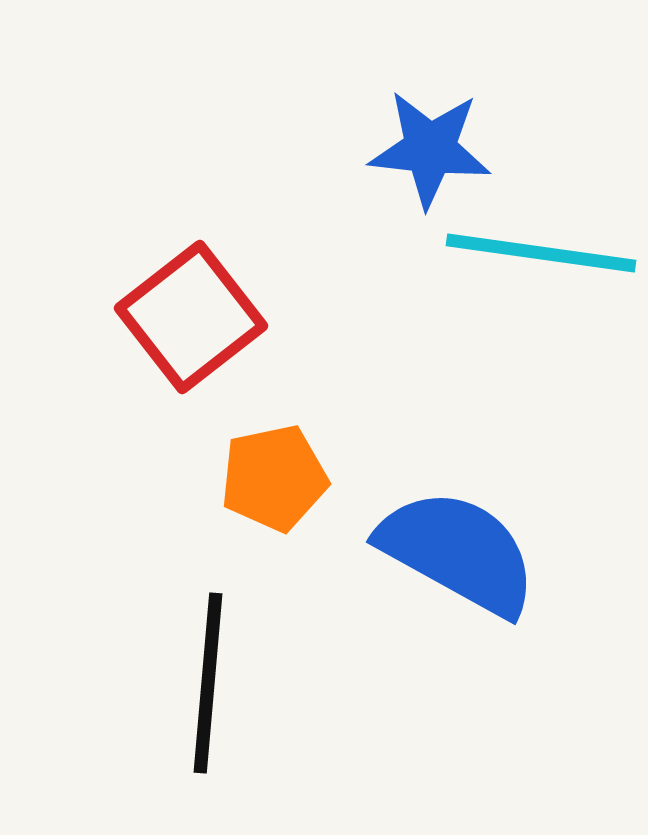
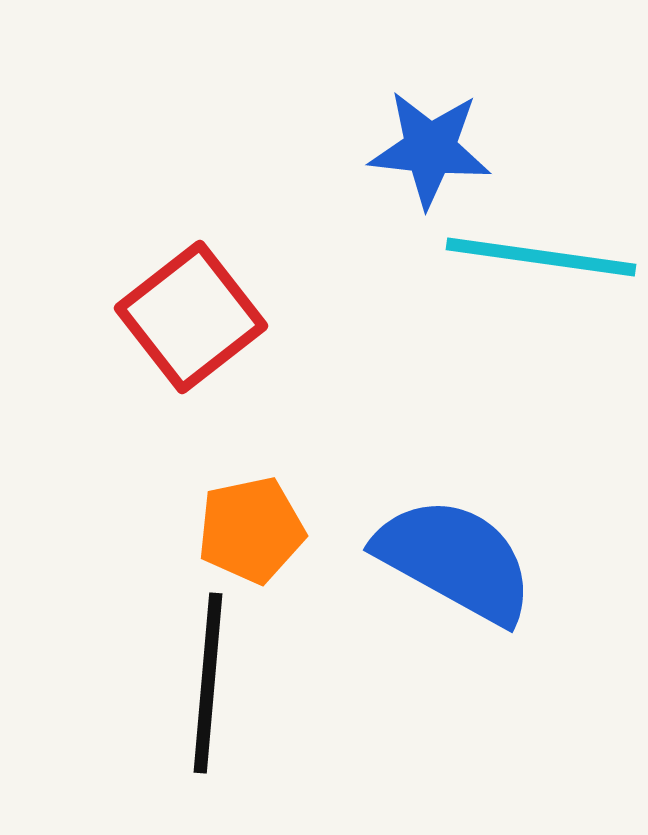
cyan line: moved 4 px down
orange pentagon: moved 23 px left, 52 px down
blue semicircle: moved 3 px left, 8 px down
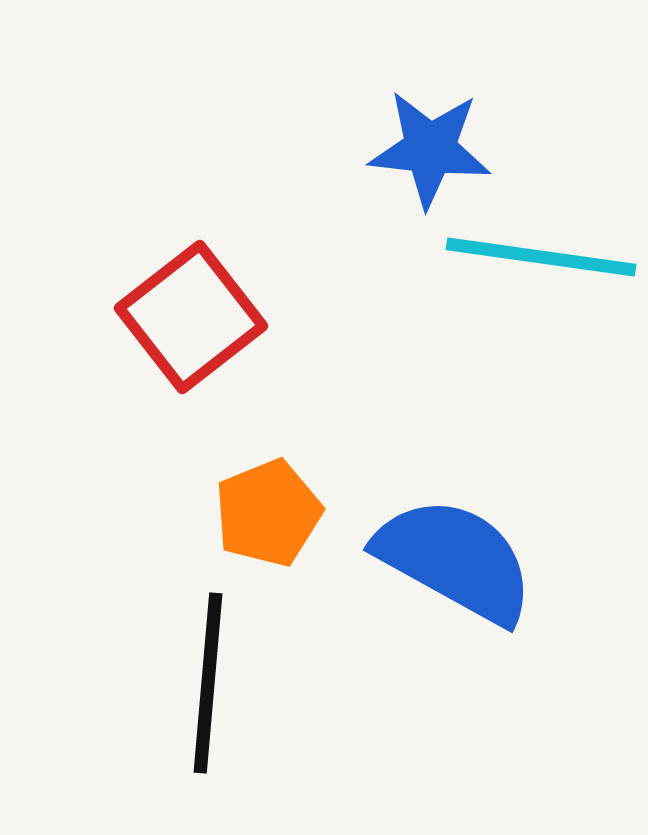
orange pentagon: moved 17 px right, 17 px up; rotated 10 degrees counterclockwise
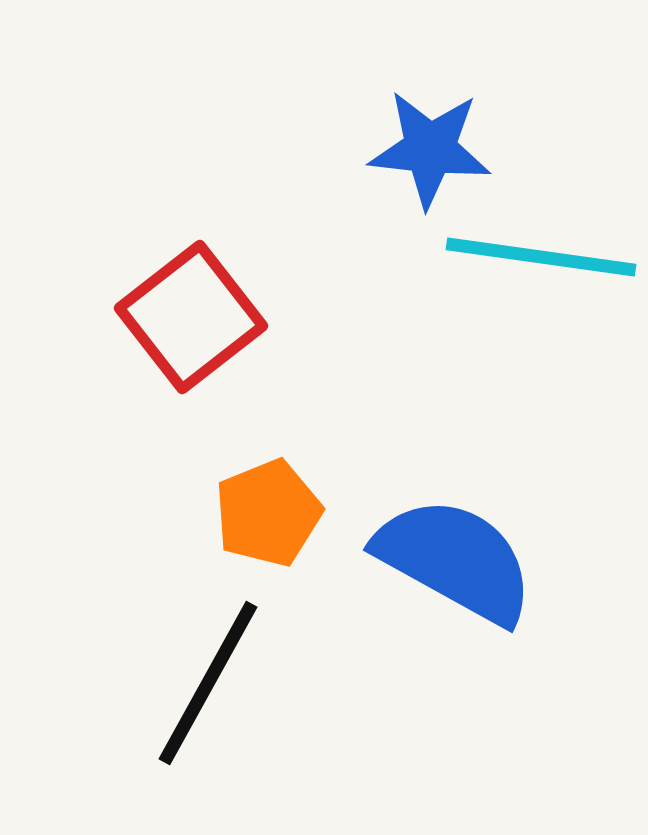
black line: rotated 24 degrees clockwise
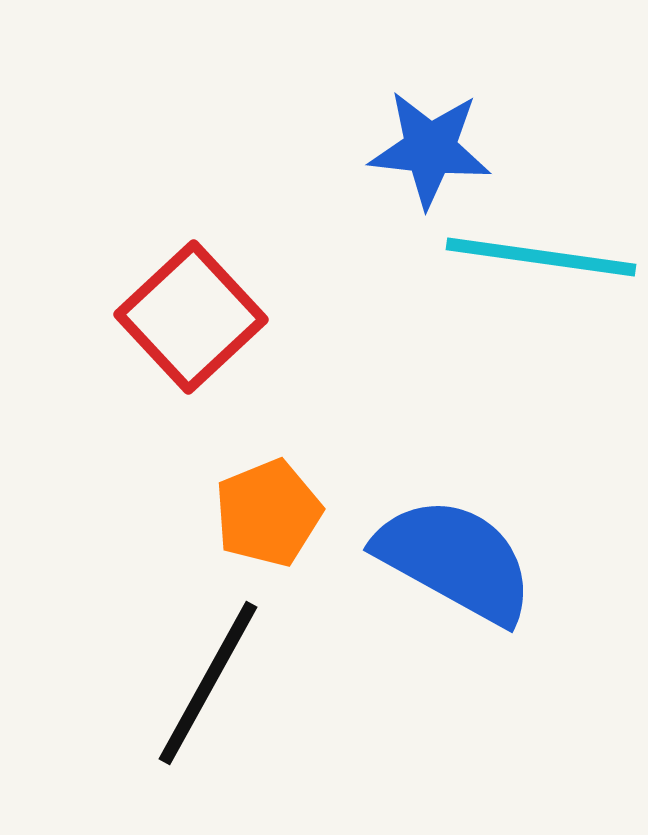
red square: rotated 5 degrees counterclockwise
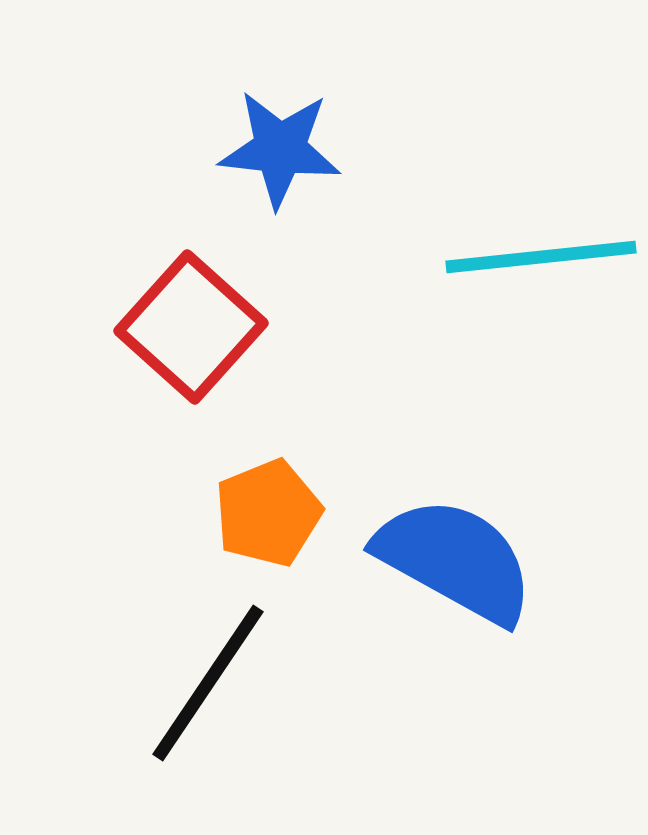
blue star: moved 150 px left
cyan line: rotated 14 degrees counterclockwise
red square: moved 10 px down; rotated 5 degrees counterclockwise
black line: rotated 5 degrees clockwise
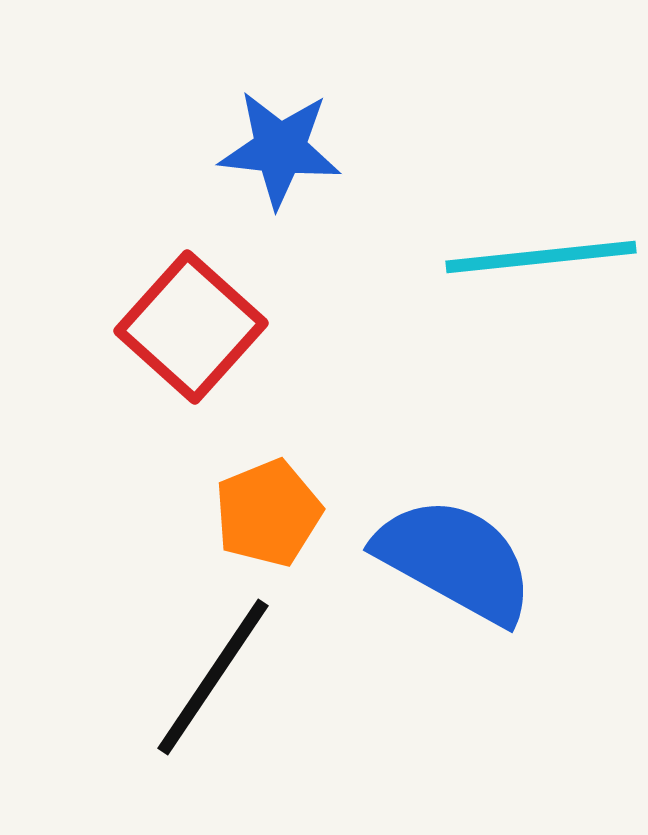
black line: moved 5 px right, 6 px up
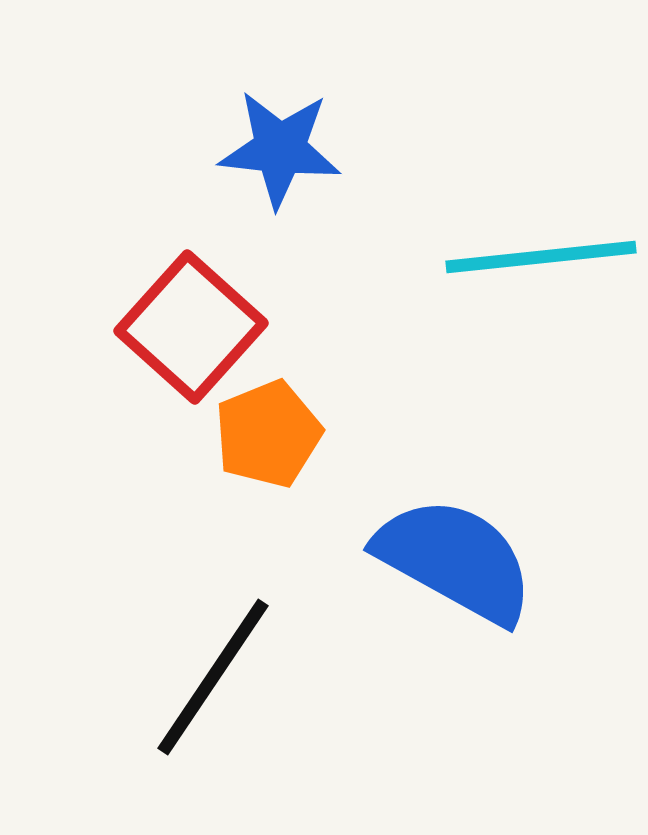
orange pentagon: moved 79 px up
